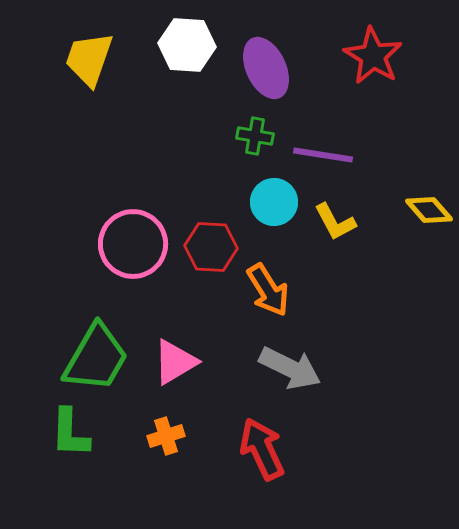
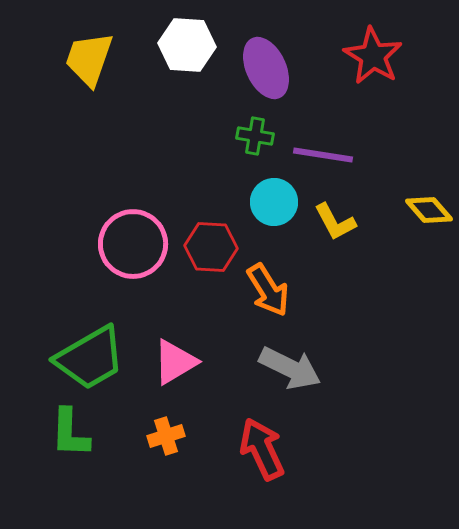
green trapezoid: moved 6 px left; rotated 30 degrees clockwise
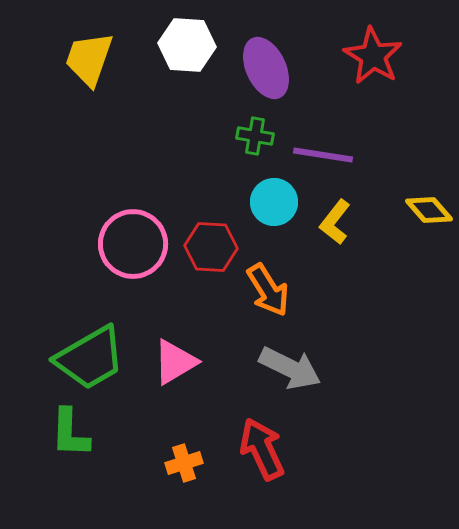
yellow L-shape: rotated 66 degrees clockwise
orange cross: moved 18 px right, 27 px down
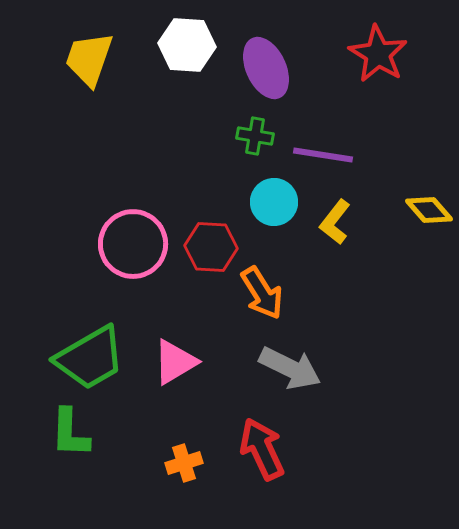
red star: moved 5 px right, 2 px up
orange arrow: moved 6 px left, 3 px down
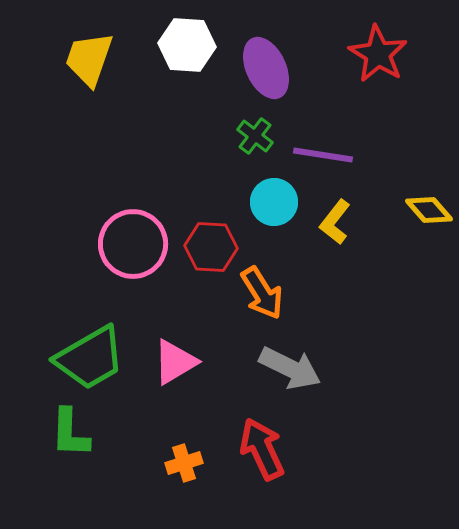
green cross: rotated 27 degrees clockwise
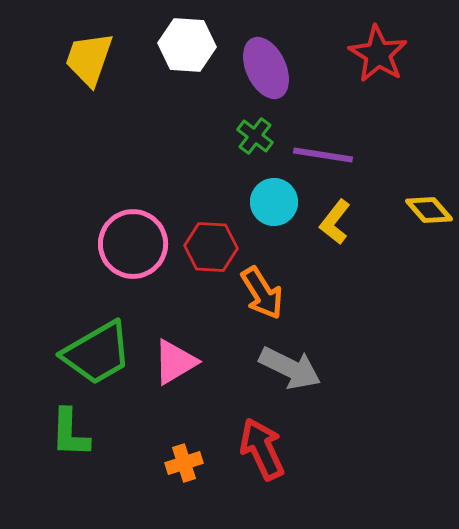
green trapezoid: moved 7 px right, 5 px up
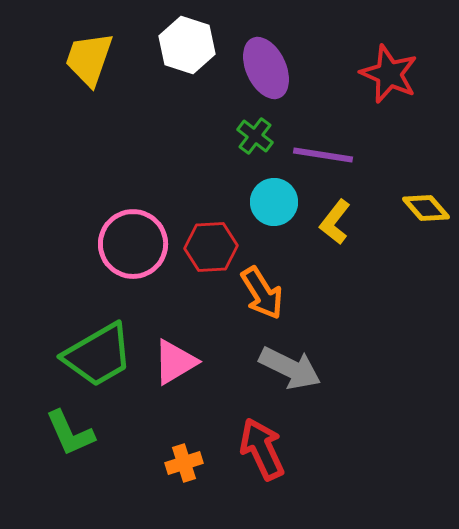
white hexagon: rotated 14 degrees clockwise
red star: moved 11 px right, 20 px down; rotated 8 degrees counterclockwise
yellow diamond: moved 3 px left, 2 px up
red hexagon: rotated 6 degrees counterclockwise
green trapezoid: moved 1 px right, 2 px down
green L-shape: rotated 26 degrees counterclockwise
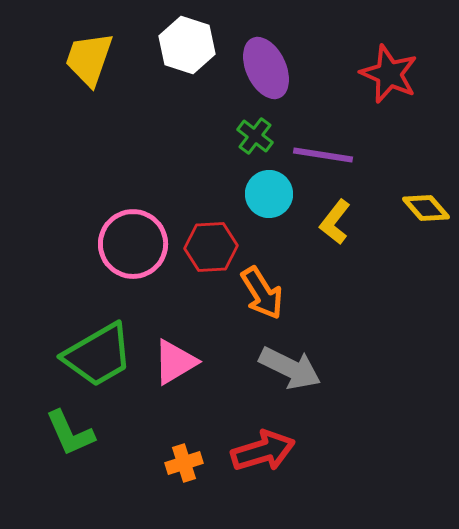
cyan circle: moved 5 px left, 8 px up
red arrow: moved 1 px right, 2 px down; rotated 98 degrees clockwise
